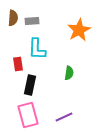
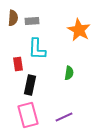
orange star: rotated 15 degrees counterclockwise
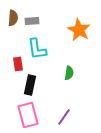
cyan L-shape: rotated 10 degrees counterclockwise
purple line: rotated 30 degrees counterclockwise
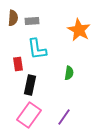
pink rectangle: moved 1 px right; rotated 50 degrees clockwise
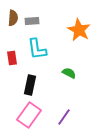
red rectangle: moved 6 px left, 6 px up
green semicircle: rotated 72 degrees counterclockwise
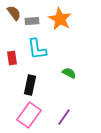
brown semicircle: moved 1 px right, 5 px up; rotated 42 degrees counterclockwise
orange star: moved 19 px left, 11 px up
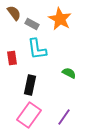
gray rectangle: moved 3 px down; rotated 32 degrees clockwise
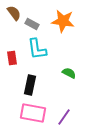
orange star: moved 3 px right, 2 px down; rotated 20 degrees counterclockwise
pink rectangle: moved 4 px right, 2 px up; rotated 65 degrees clockwise
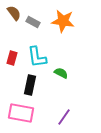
gray rectangle: moved 1 px right, 2 px up
cyan L-shape: moved 8 px down
red rectangle: rotated 24 degrees clockwise
green semicircle: moved 8 px left
pink rectangle: moved 12 px left
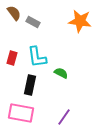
orange star: moved 17 px right
